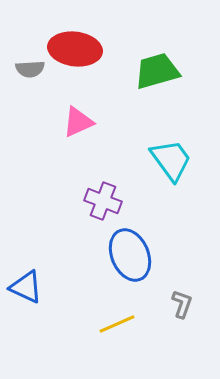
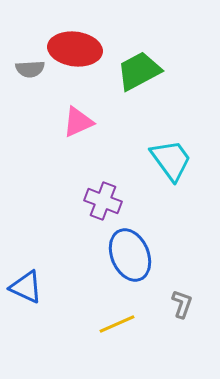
green trapezoid: moved 18 px left; rotated 12 degrees counterclockwise
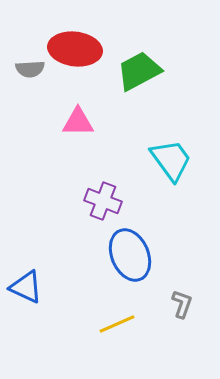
pink triangle: rotated 24 degrees clockwise
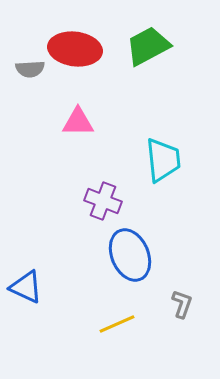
green trapezoid: moved 9 px right, 25 px up
cyan trapezoid: moved 8 px left; rotated 30 degrees clockwise
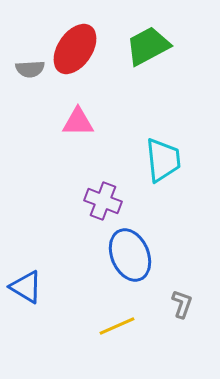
red ellipse: rotated 63 degrees counterclockwise
blue triangle: rotated 6 degrees clockwise
yellow line: moved 2 px down
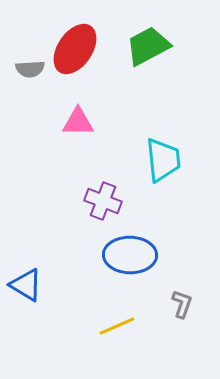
blue ellipse: rotated 66 degrees counterclockwise
blue triangle: moved 2 px up
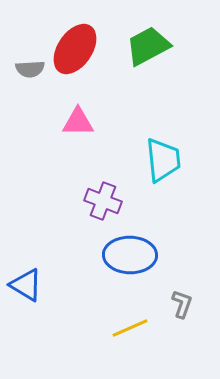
yellow line: moved 13 px right, 2 px down
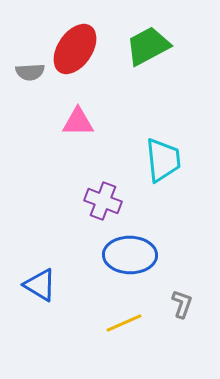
gray semicircle: moved 3 px down
blue triangle: moved 14 px right
yellow line: moved 6 px left, 5 px up
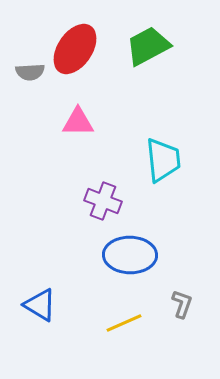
blue triangle: moved 20 px down
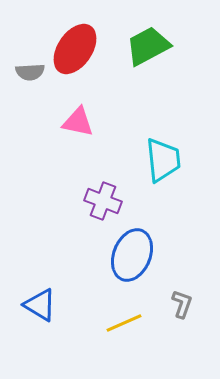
pink triangle: rotated 12 degrees clockwise
blue ellipse: moved 2 px right; rotated 69 degrees counterclockwise
